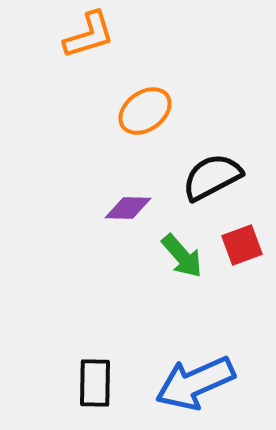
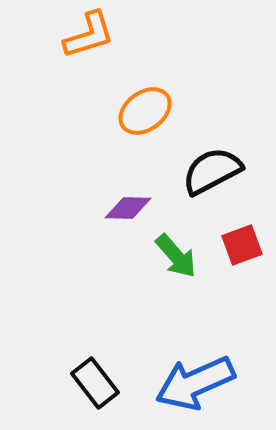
black semicircle: moved 6 px up
green arrow: moved 6 px left
black rectangle: rotated 39 degrees counterclockwise
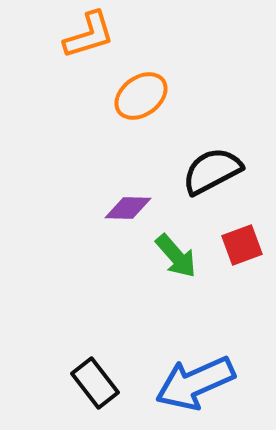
orange ellipse: moved 4 px left, 15 px up
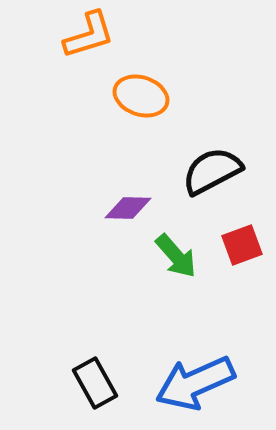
orange ellipse: rotated 54 degrees clockwise
black rectangle: rotated 9 degrees clockwise
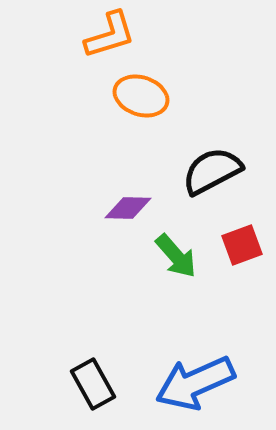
orange L-shape: moved 21 px right
black rectangle: moved 2 px left, 1 px down
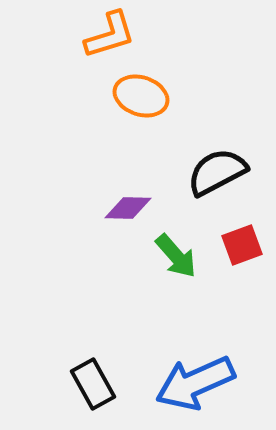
black semicircle: moved 5 px right, 1 px down
